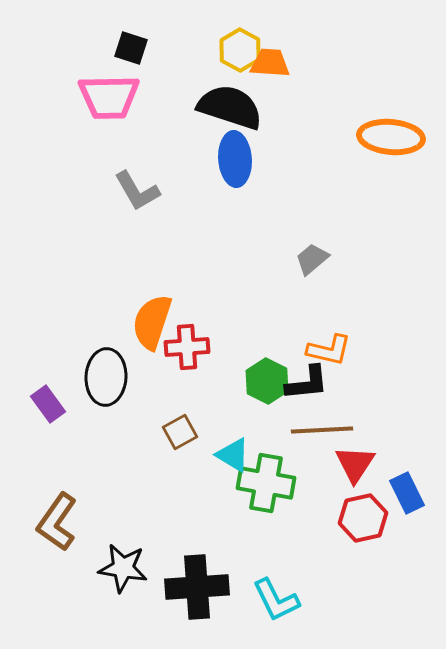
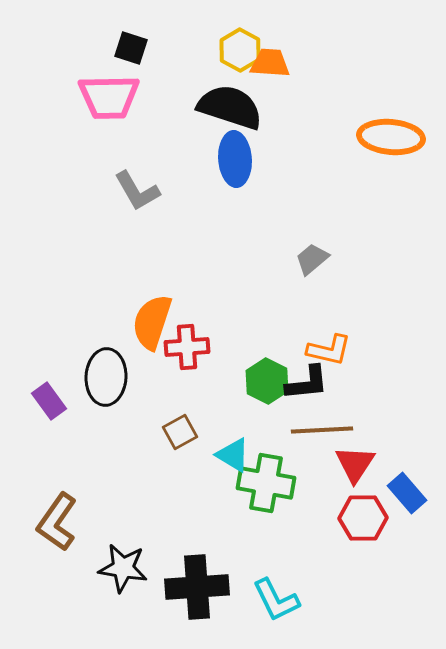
purple rectangle: moved 1 px right, 3 px up
blue rectangle: rotated 15 degrees counterclockwise
red hexagon: rotated 12 degrees clockwise
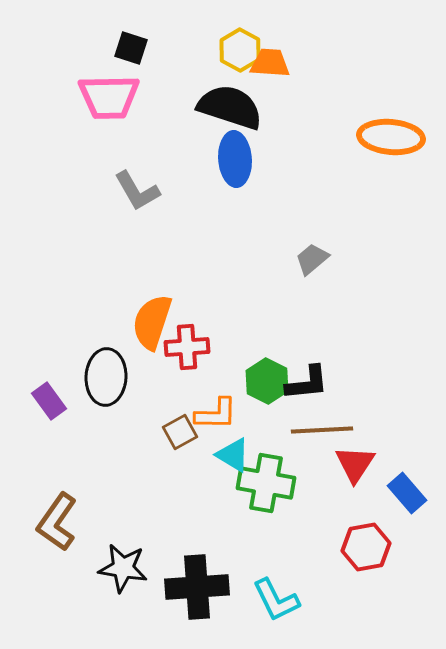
orange L-shape: moved 113 px left, 64 px down; rotated 12 degrees counterclockwise
red hexagon: moved 3 px right, 29 px down; rotated 9 degrees counterclockwise
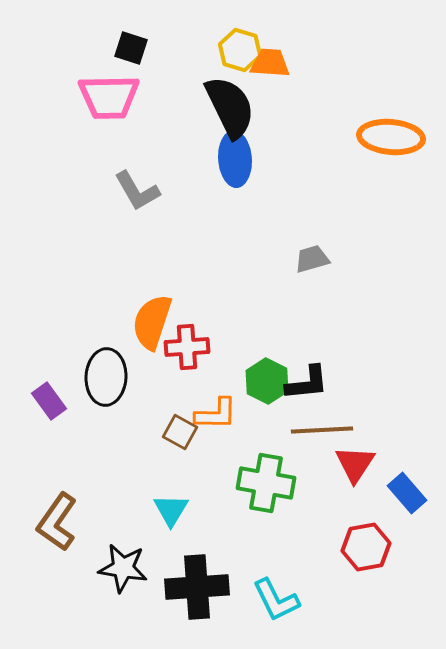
yellow hexagon: rotated 12 degrees counterclockwise
black semicircle: rotated 46 degrees clockwise
gray trapezoid: rotated 24 degrees clockwise
brown square: rotated 32 degrees counterclockwise
cyan triangle: moved 62 px left, 55 px down; rotated 30 degrees clockwise
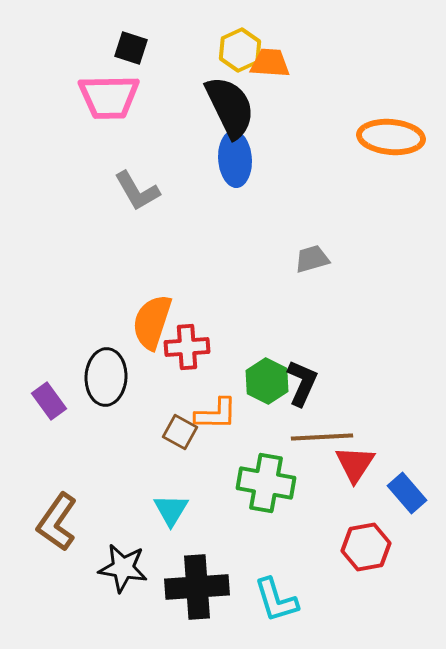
yellow hexagon: rotated 18 degrees clockwise
black L-shape: moved 5 px left; rotated 60 degrees counterclockwise
brown line: moved 7 px down
cyan L-shape: rotated 9 degrees clockwise
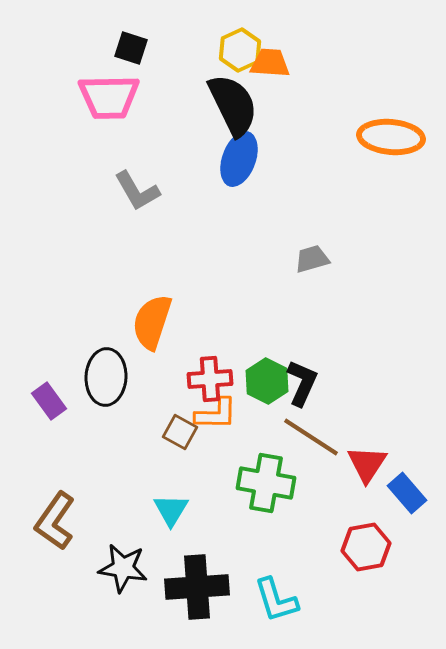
black semicircle: moved 3 px right, 2 px up
blue ellipse: moved 4 px right; rotated 24 degrees clockwise
red cross: moved 23 px right, 32 px down
brown line: moved 11 px left; rotated 36 degrees clockwise
red triangle: moved 12 px right
brown L-shape: moved 2 px left, 1 px up
